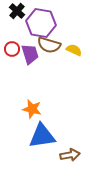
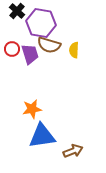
yellow semicircle: rotated 112 degrees counterclockwise
orange star: rotated 24 degrees counterclockwise
brown arrow: moved 3 px right, 4 px up; rotated 12 degrees counterclockwise
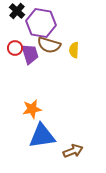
red circle: moved 3 px right, 1 px up
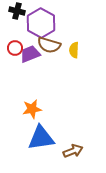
black cross: rotated 28 degrees counterclockwise
purple hexagon: rotated 20 degrees clockwise
purple trapezoid: rotated 95 degrees counterclockwise
blue triangle: moved 1 px left, 2 px down
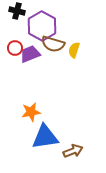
purple hexagon: moved 1 px right, 3 px down
brown semicircle: moved 4 px right, 1 px up
yellow semicircle: rotated 14 degrees clockwise
orange star: moved 1 px left, 3 px down
blue triangle: moved 4 px right, 1 px up
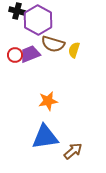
purple hexagon: moved 4 px left, 6 px up
red circle: moved 7 px down
orange star: moved 17 px right, 11 px up
brown arrow: rotated 18 degrees counterclockwise
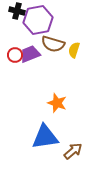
purple hexagon: rotated 20 degrees clockwise
orange star: moved 9 px right, 2 px down; rotated 30 degrees clockwise
